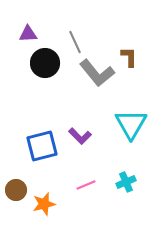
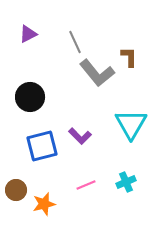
purple triangle: rotated 24 degrees counterclockwise
black circle: moved 15 px left, 34 px down
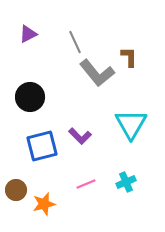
pink line: moved 1 px up
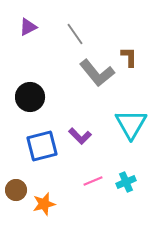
purple triangle: moved 7 px up
gray line: moved 8 px up; rotated 10 degrees counterclockwise
pink line: moved 7 px right, 3 px up
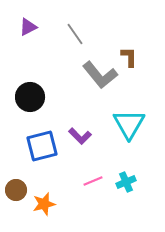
gray L-shape: moved 3 px right, 2 px down
cyan triangle: moved 2 px left
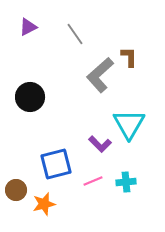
gray L-shape: rotated 87 degrees clockwise
purple L-shape: moved 20 px right, 8 px down
blue square: moved 14 px right, 18 px down
cyan cross: rotated 18 degrees clockwise
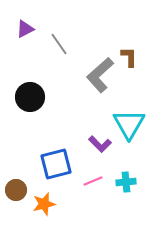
purple triangle: moved 3 px left, 2 px down
gray line: moved 16 px left, 10 px down
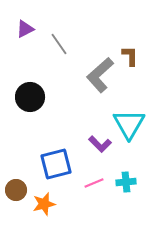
brown L-shape: moved 1 px right, 1 px up
pink line: moved 1 px right, 2 px down
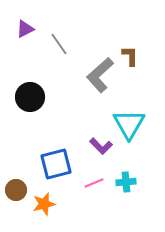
purple L-shape: moved 1 px right, 2 px down
